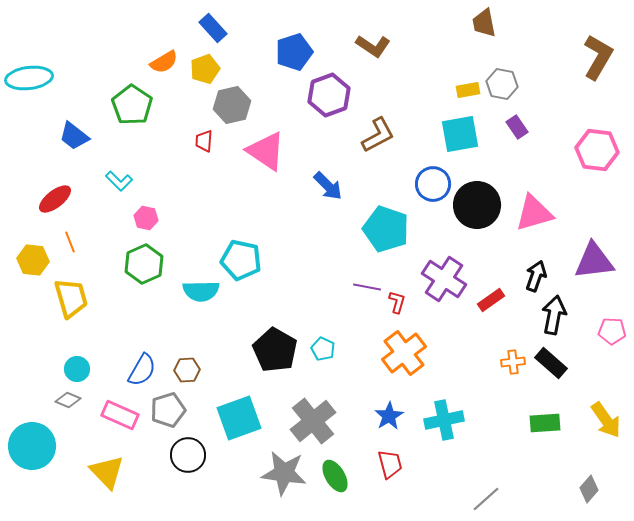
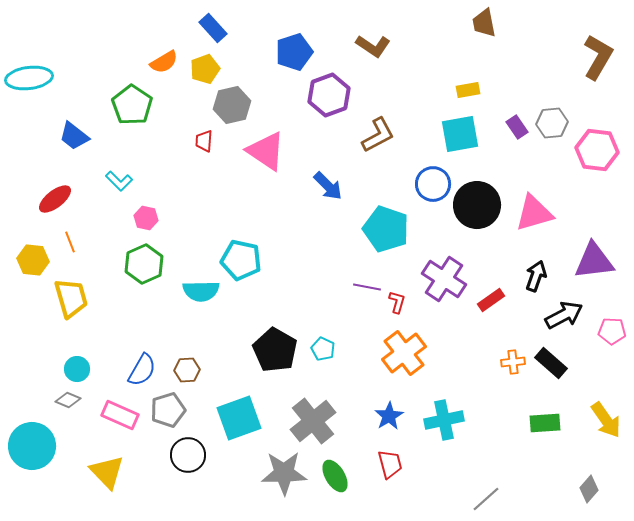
gray hexagon at (502, 84): moved 50 px right, 39 px down; rotated 16 degrees counterclockwise
black arrow at (554, 315): moved 10 px right; rotated 51 degrees clockwise
gray star at (284, 473): rotated 9 degrees counterclockwise
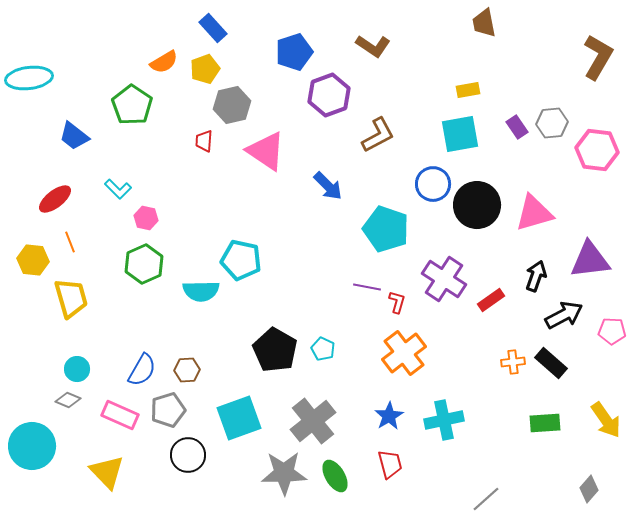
cyan L-shape at (119, 181): moved 1 px left, 8 px down
purple triangle at (594, 261): moved 4 px left, 1 px up
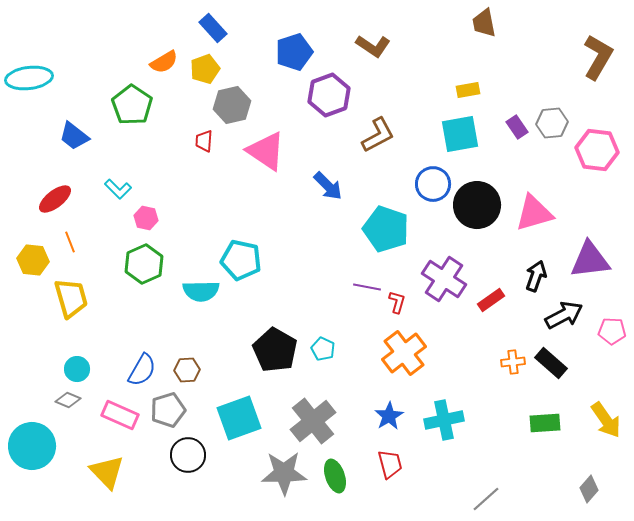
green ellipse at (335, 476): rotated 12 degrees clockwise
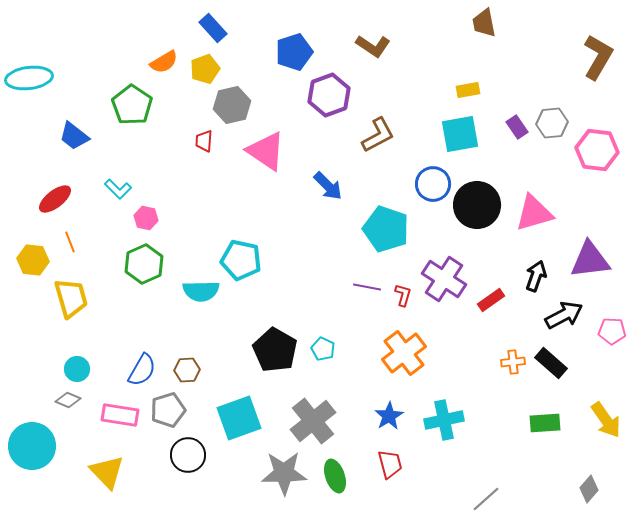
red L-shape at (397, 302): moved 6 px right, 7 px up
pink rectangle at (120, 415): rotated 15 degrees counterclockwise
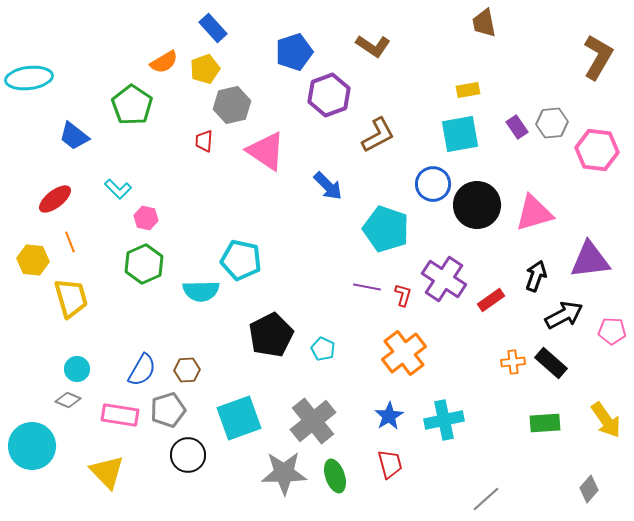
black pentagon at (275, 350): moved 4 px left, 15 px up; rotated 15 degrees clockwise
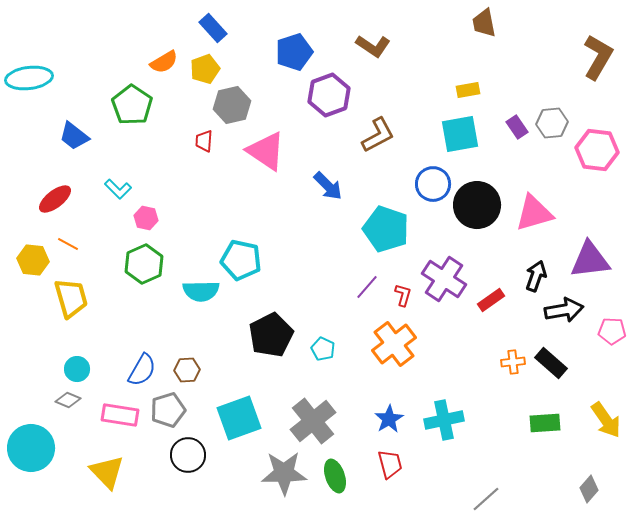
orange line at (70, 242): moved 2 px left, 2 px down; rotated 40 degrees counterclockwise
purple line at (367, 287): rotated 60 degrees counterclockwise
black arrow at (564, 315): moved 5 px up; rotated 18 degrees clockwise
orange cross at (404, 353): moved 10 px left, 9 px up
blue star at (389, 416): moved 3 px down
cyan circle at (32, 446): moved 1 px left, 2 px down
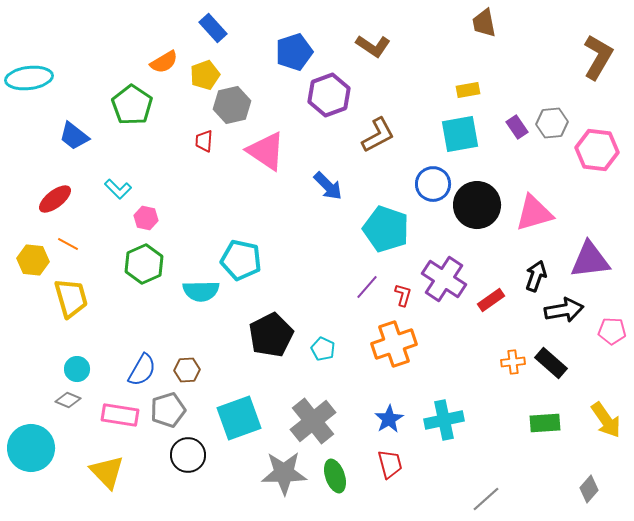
yellow pentagon at (205, 69): moved 6 px down
orange cross at (394, 344): rotated 18 degrees clockwise
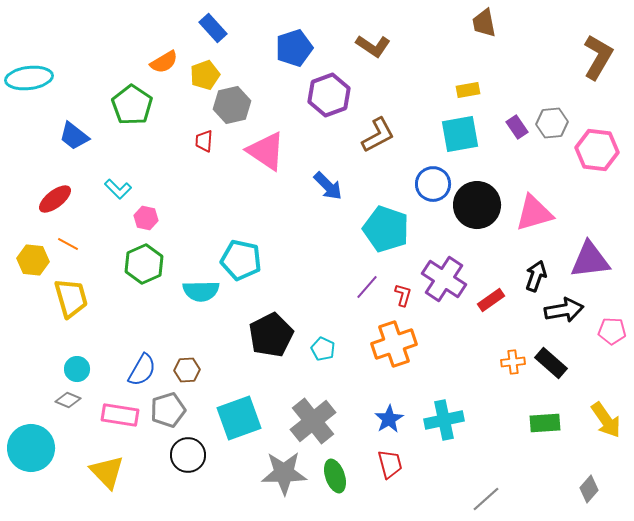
blue pentagon at (294, 52): moved 4 px up
